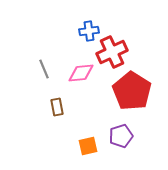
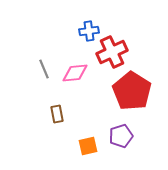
pink diamond: moved 6 px left
brown rectangle: moved 7 px down
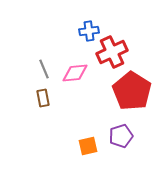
brown rectangle: moved 14 px left, 16 px up
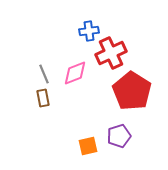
red cross: moved 1 px left, 1 px down
gray line: moved 5 px down
pink diamond: rotated 16 degrees counterclockwise
purple pentagon: moved 2 px left
